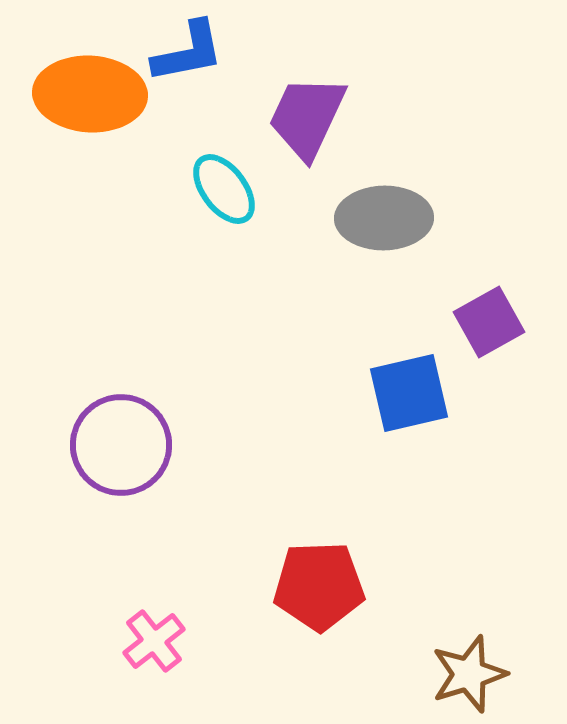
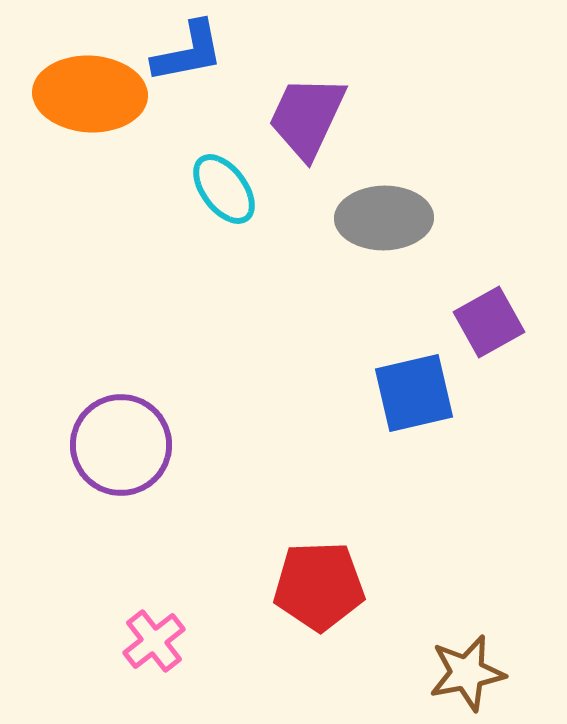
blue square: moved 5 px right
brown star: moved 2 px left, 1 px up; rotated 6 degrees clockwise
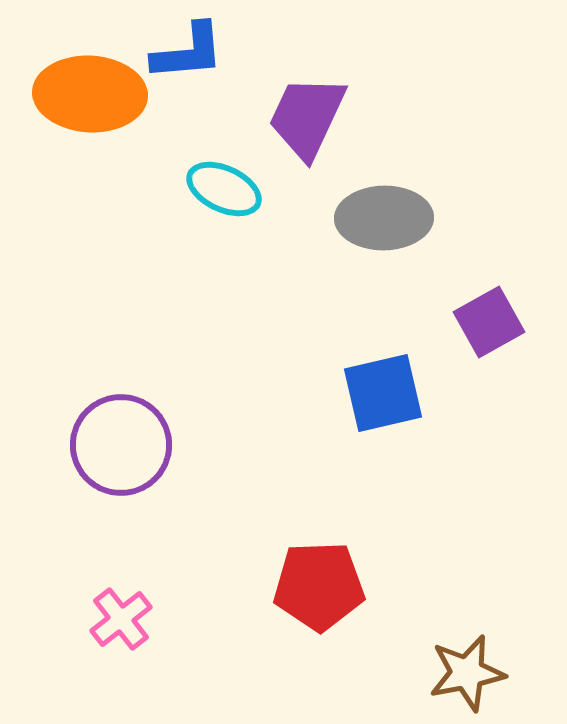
blue L-shape: rotated 6 degrees clockwise
cyan ellipse: rotated 28 degrees counterclockwise
blue square: moved 31 px left
pink cross: moved 33 px left, 22 px up
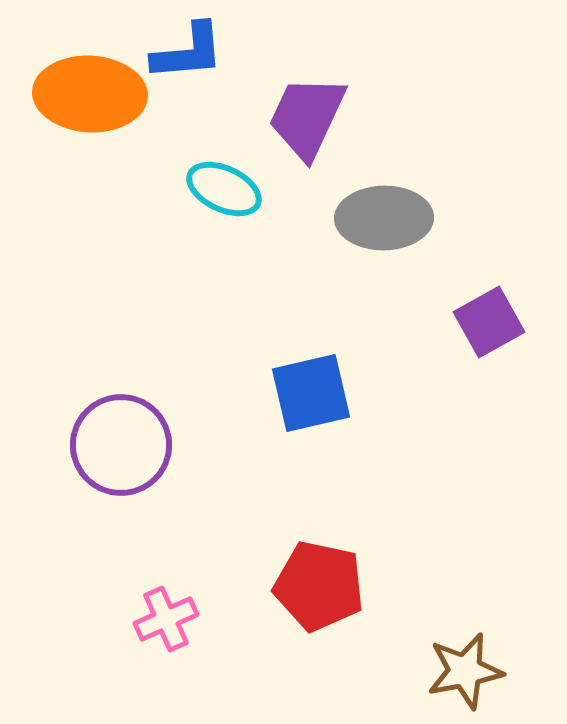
blue square: moved 72 px left
red pentagon: rotated 14 degrees clockwise
pink cross: moved 45 px right; rotated 14 degrees clockwise
brown star: moved 2 px left, 2 px up
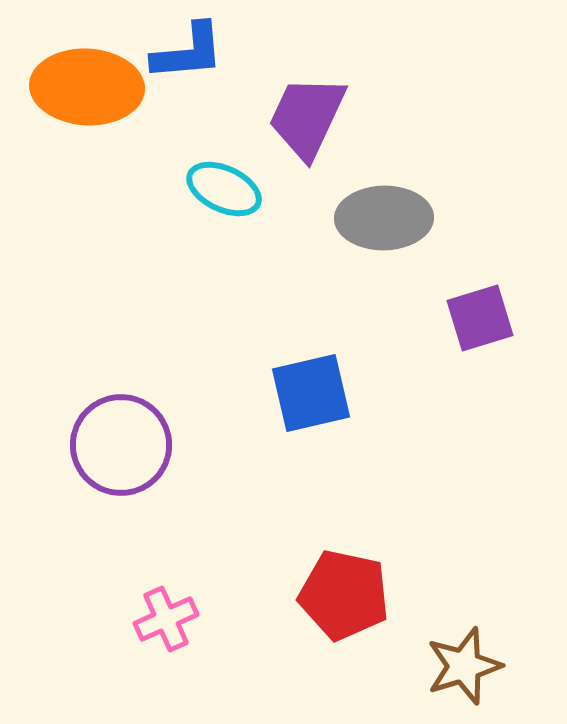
orange ellipse: moved 3 px left, 7 px up
purple square: moved 9 px left, 4 px up; rotated 12 degrees clockwise
red pentagon: moved 25 px right, 9 px down
brown star: moved 1 px left, 5 px up; rotated 6 degrees counterclockwise
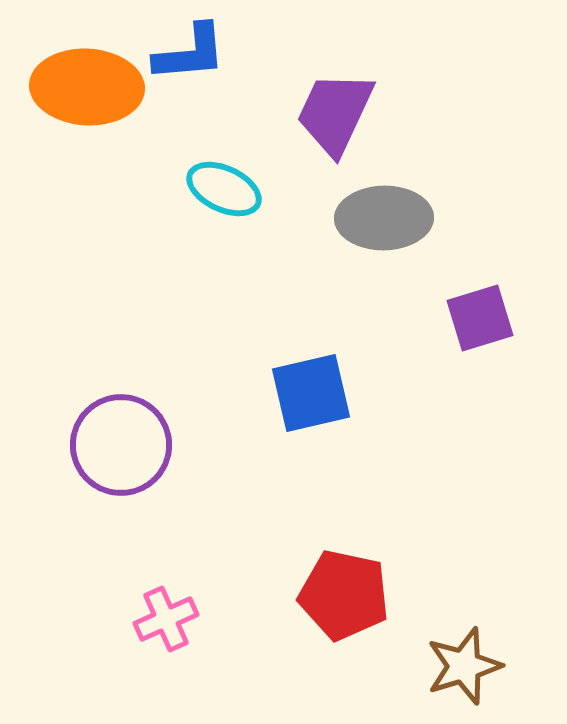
blue L-shape: moved 2 px right, 1 px down
purple trapezoid: moved 28 px right, 4 px up
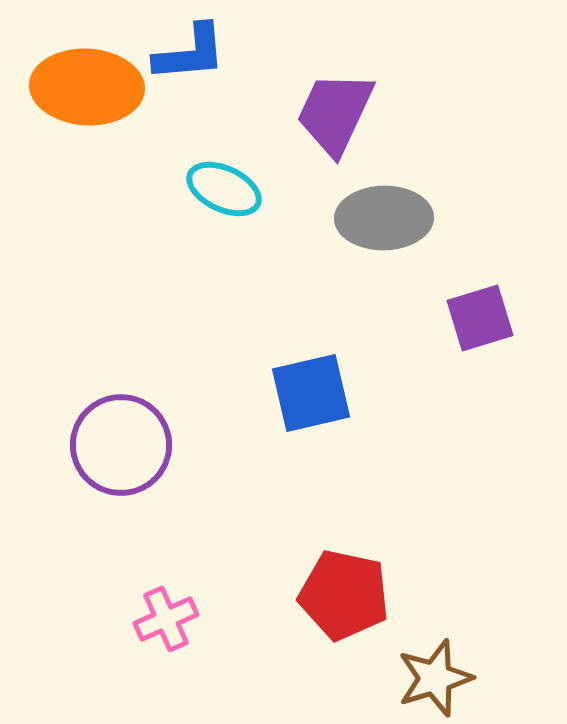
brown star: moved 29 px left, 12 px down
